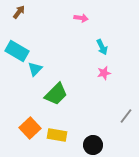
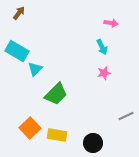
brown arrow: moved 1 px down
pink arrow: moved 30 px right, 5 px down
gray line: rotated 28 degrees clockwise
black circle: moved 2 px up
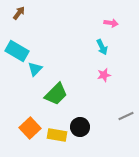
pink star: moved 2 px down
black circle: moved 13 px left, 16 px up
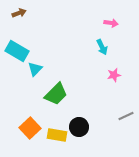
brown arrow: rotated 32 degrees clockwise
pink star: moved 10 px right
black circle: moved 1 px left
